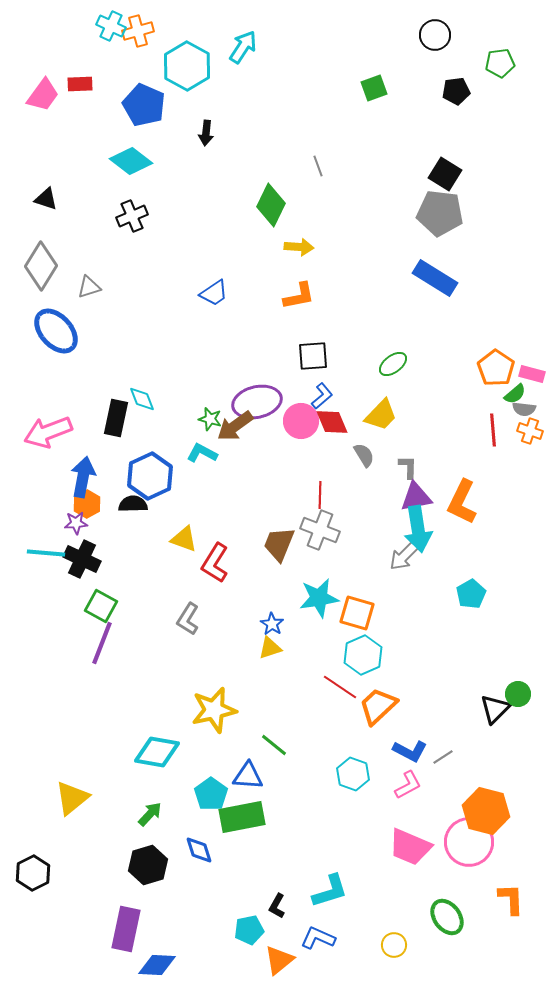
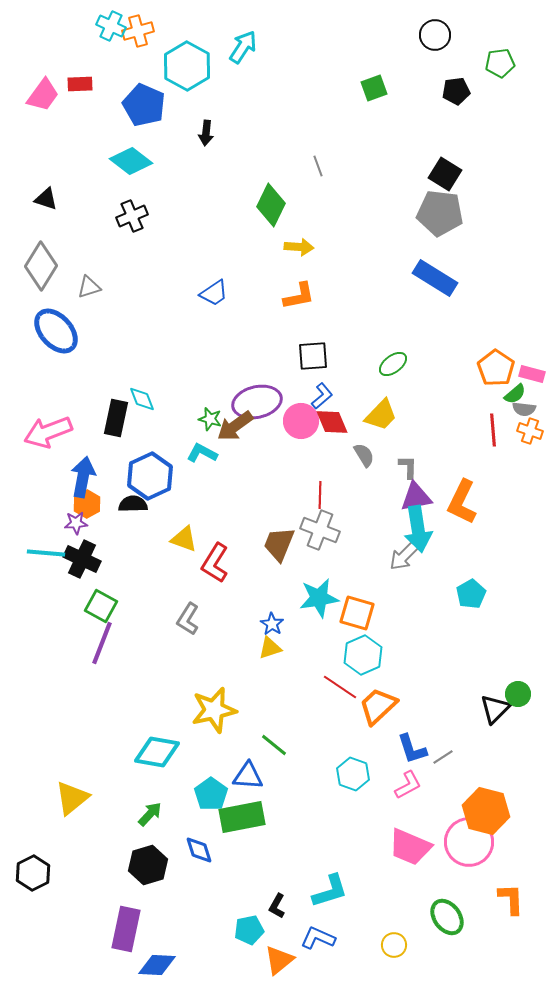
blue L-shape at (410, 751): moved 2 px right, 2 px up; rotated 44 degrees clockwise
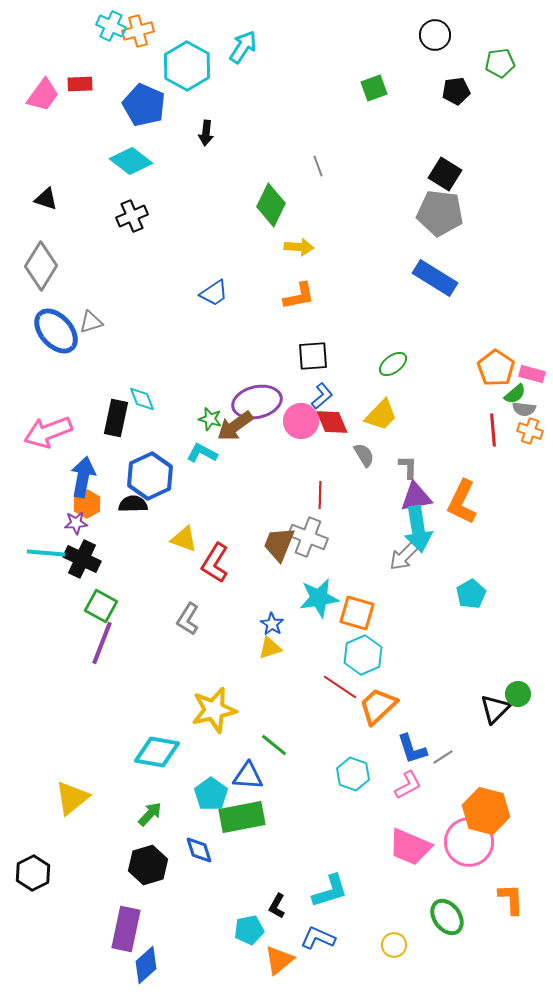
gray triangle at (89, 287): moved 2 px right, 35 px down
gray cross at (320, 530): moved 12 px left, 7 px down
blue diamond at (157, 965): moved 11 px left; rotated 45 degrees counterclockwise
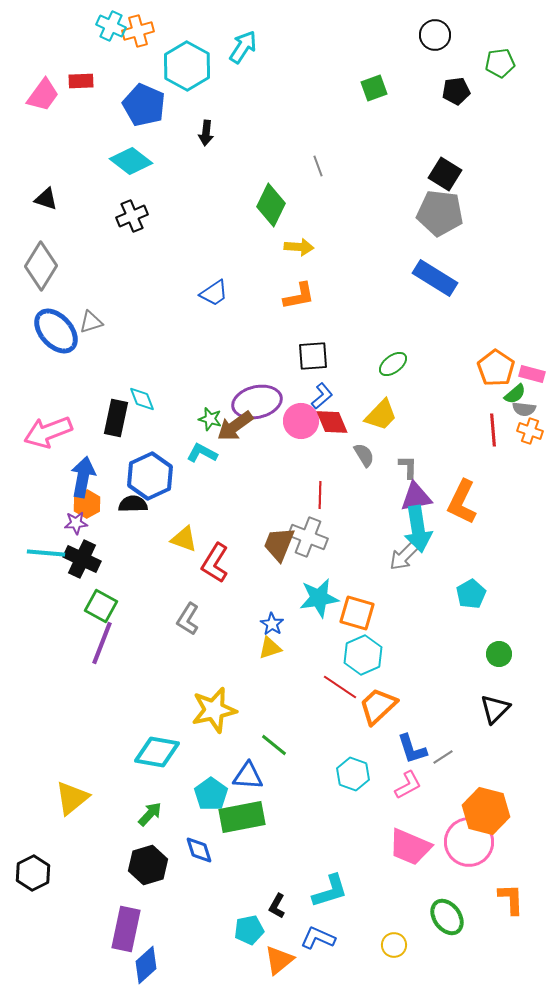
red rectangle at (80, 84): moved 1 px right, 3 px up
green circle at (518, 694): moved 19 px left, 40 px up
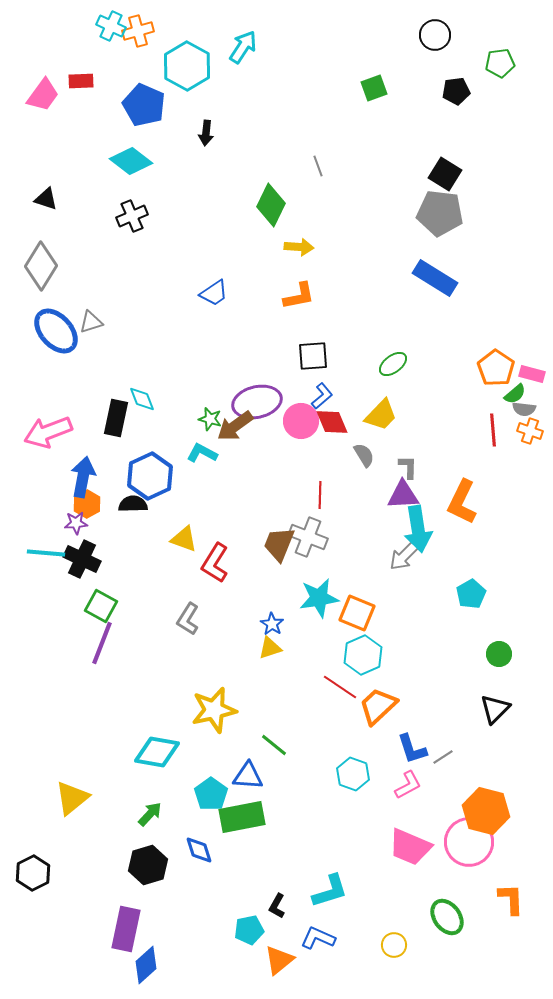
purple triangle at (416, 497): moved 13 px left, 2 px up; rotated 8 degrees clockwise
orange square at (357, 613): rotated 6 degrees clockwise
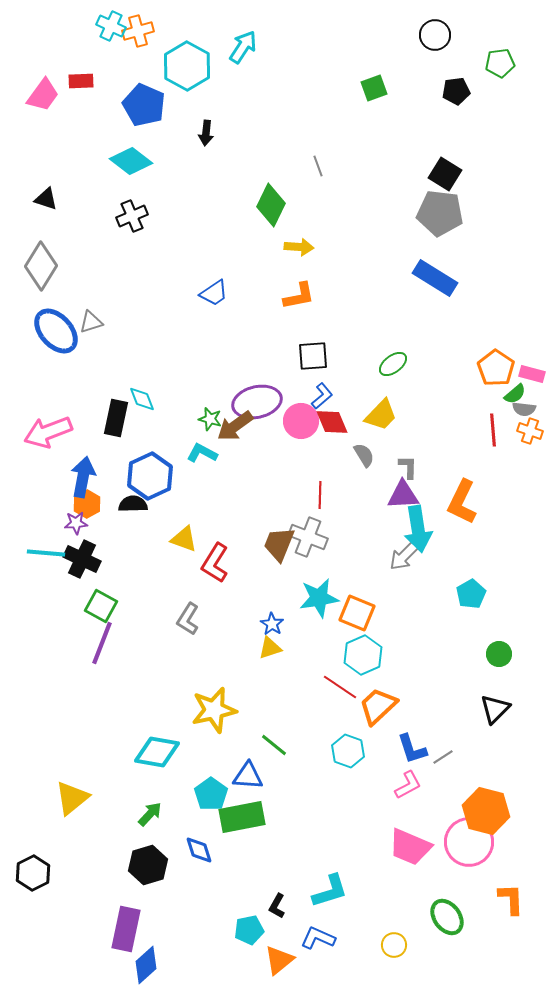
cyan hexagon at (353, 774): moved 5 px left, 23 px up
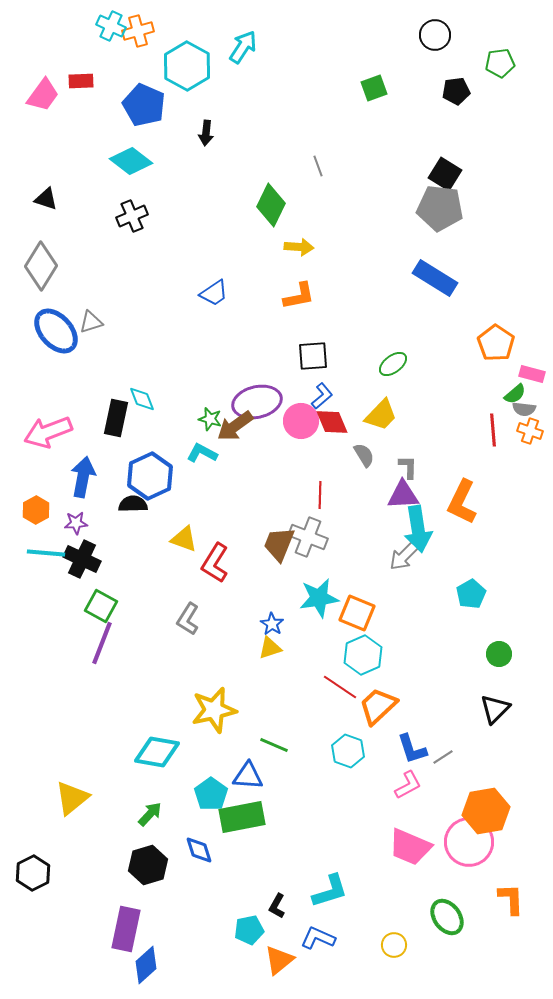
gray pentagon at (440, 213): moved 5 px up
orange pentagon at (496, 368): moved 25 px up
orange hexagon at (87, 504): moved 51 px left, 6 px down
green line at (274, 745): rotated 16 degrees counterclockwise
orange hexagon at (486, 811): rotated 24 degrees counterclockwise
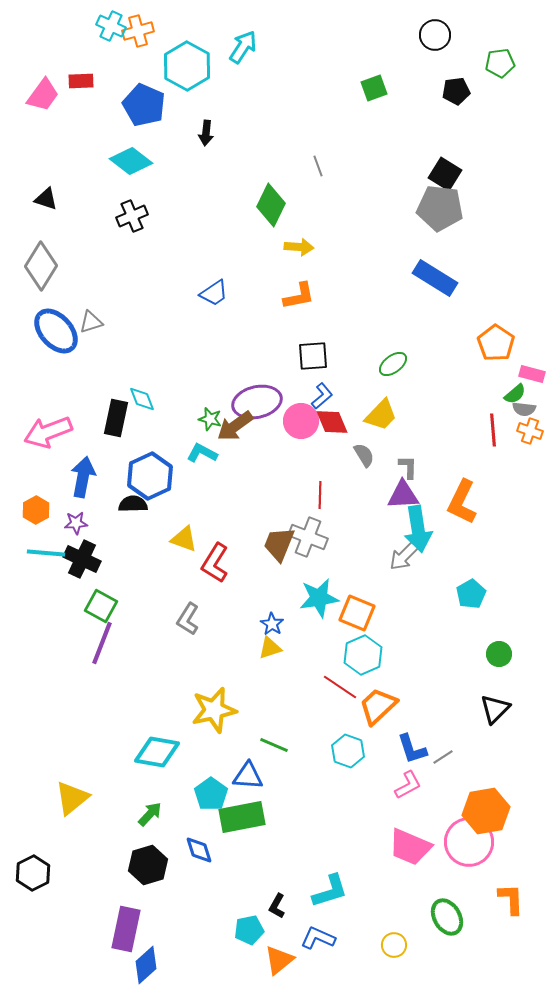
green ellipse at (447, 917): rotated 6 degrees clockwise
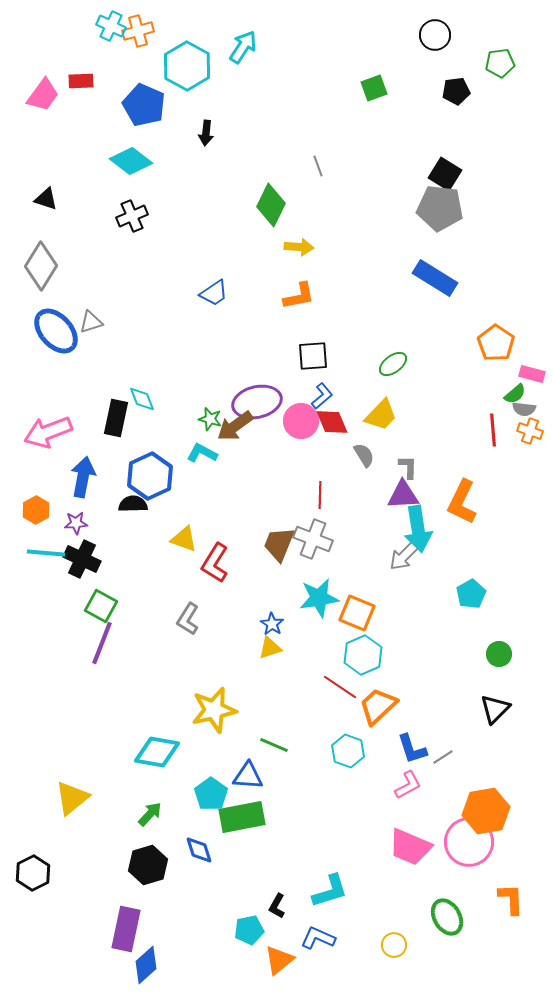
gray cross at (308, 537): moved 5 px right, 2 px down
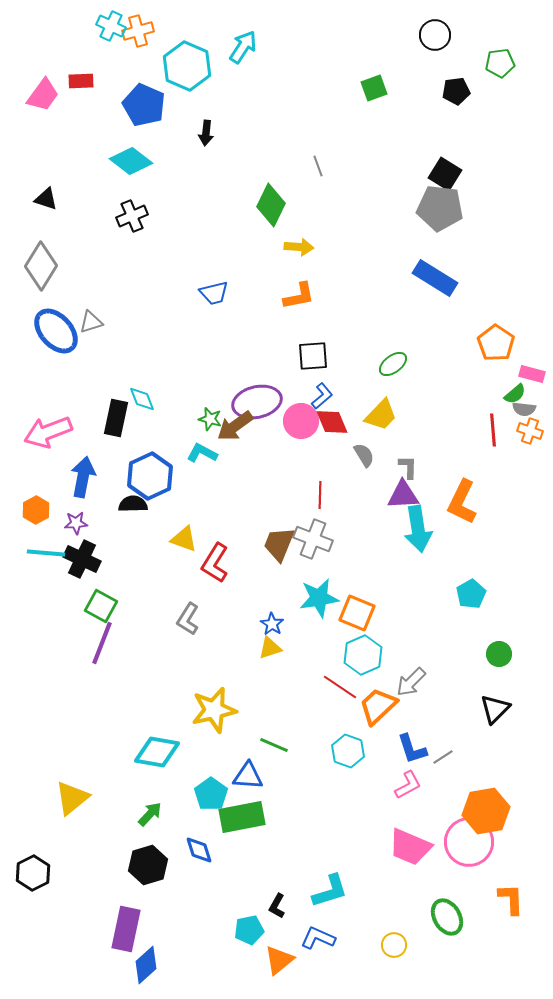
cyan hexagon at (187, 66): rotated 6 degrees counterclockwise
blue trapezoid at (214, 293): rotated 20 degrees clockwise
gray arrow at (404, 556): moved 7 px right, 126 px down
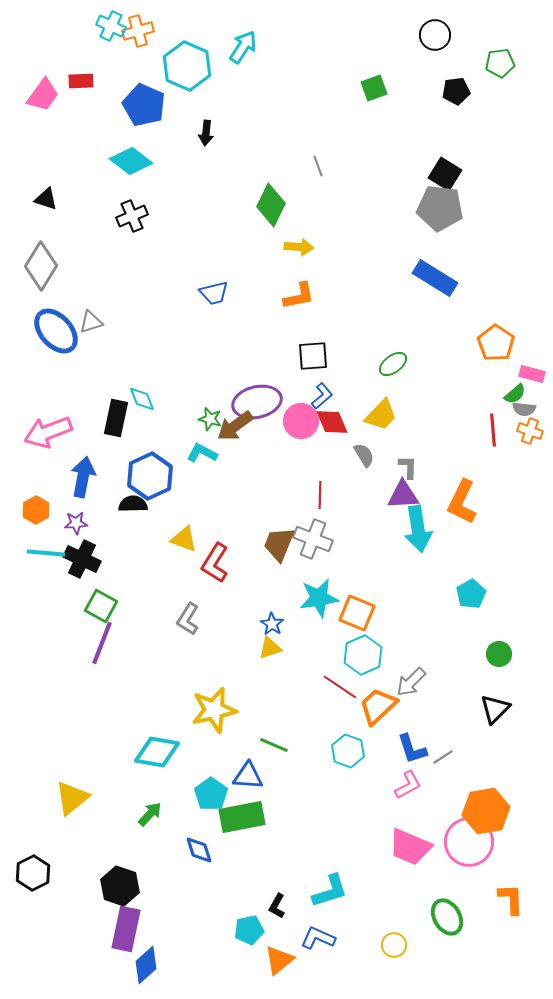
black hexagon at (148, 865): moved 28 px left, 21 px down; rotated 24 degrees counterclockwise
